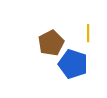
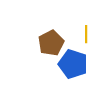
yellow line: moved 2 px left, 1 px down
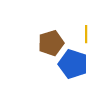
brown pentagon: rotated 10 degrees clockwise
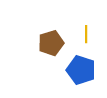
blue pentagon: moved 8 px right, 6 px down
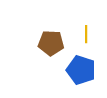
brown pentagon: rotated 20 degrees clockwise
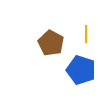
brown pentagon: rotated 25 degrees clockwise
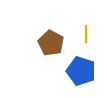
blue pentagon: moved 1 px down
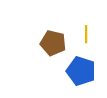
brown pentagon: moved 2 px right; rotated 15 degrees counterclockwise
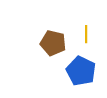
blue pentagon: rotated 8 degrees clockwise
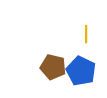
brown pentagon: moved 24 px down
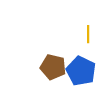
yellow line: moved 2 px right
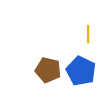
brown pentagon: moved 5 px left, 3 px down
